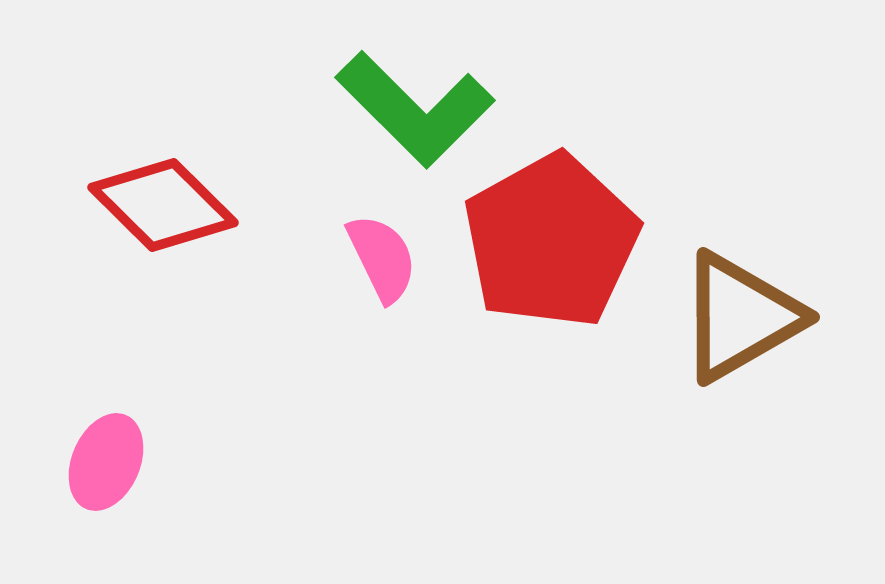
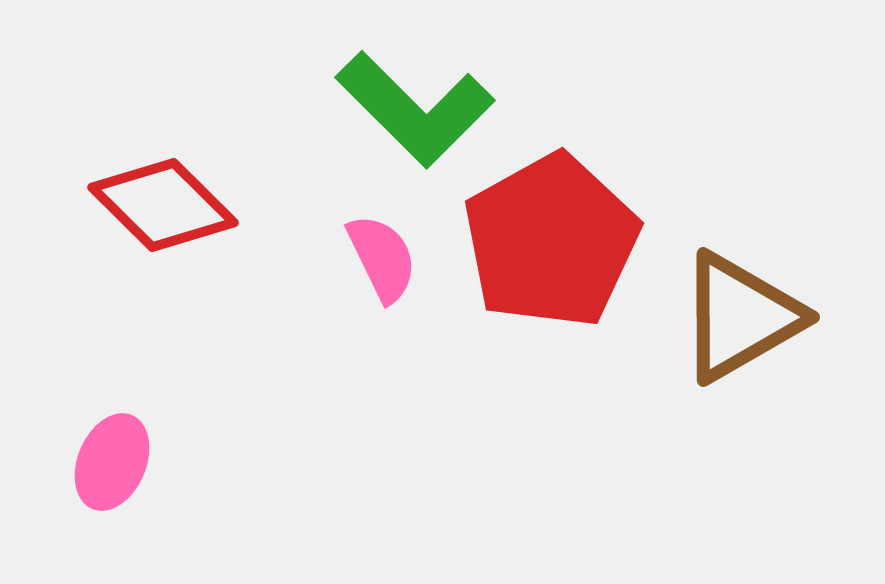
pink ellipse: moved 6 px right
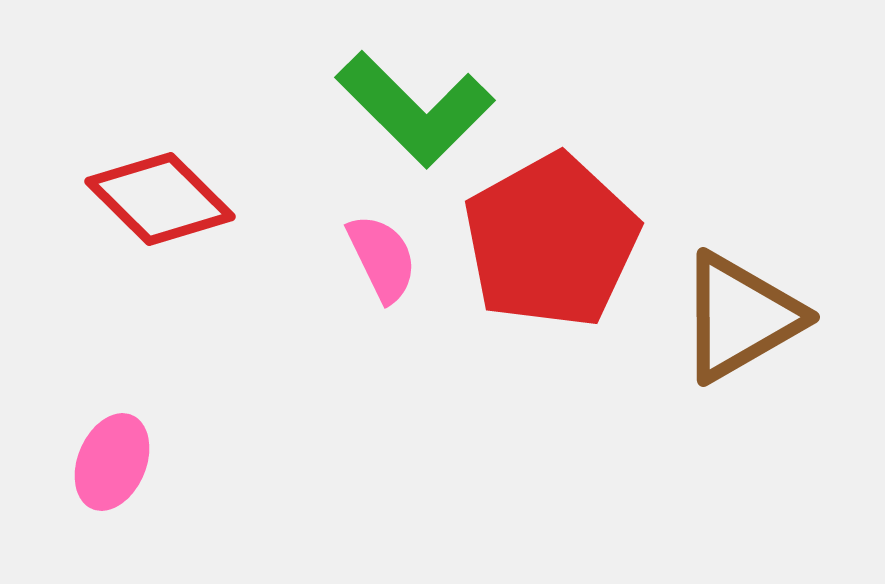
red diamond: moved 3 px left, 6 px up
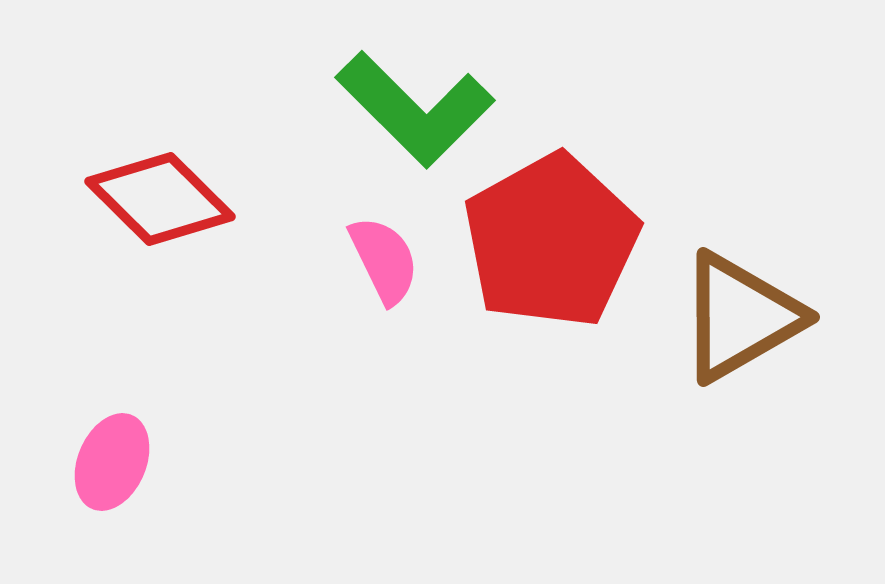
pink semicircle: moved 2 px right, 2 px down
